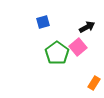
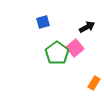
pink square: moved 3 px left, 1 px down
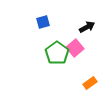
orange rectangle: moved 4 px left; rotated 24 degrees clockwise
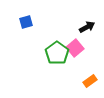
blue square: moved 17 px left
orange rectangle: moved 2 px up
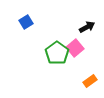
blue square: rotated 16 degrees counterclockwise
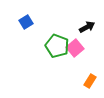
green pentagon: moved 7 px up; rotated 15 degrees counterclockwise
orange rectangle: rotated 24 degrees counterclockwise
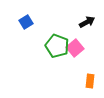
black arrow: moved 5 px up
orange rectangle: rotated 24 degrees counterclockwise
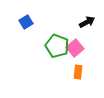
orange rectangle: moved 12 px left, 9 px up
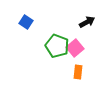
blue square: rotated 24 degrees counterclockwise
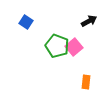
black arrow: moved 2 px right, 1 px up
pink square: moved 1 px left, 1 px up
orange rectangle: moved 8 px right, 10 px down
